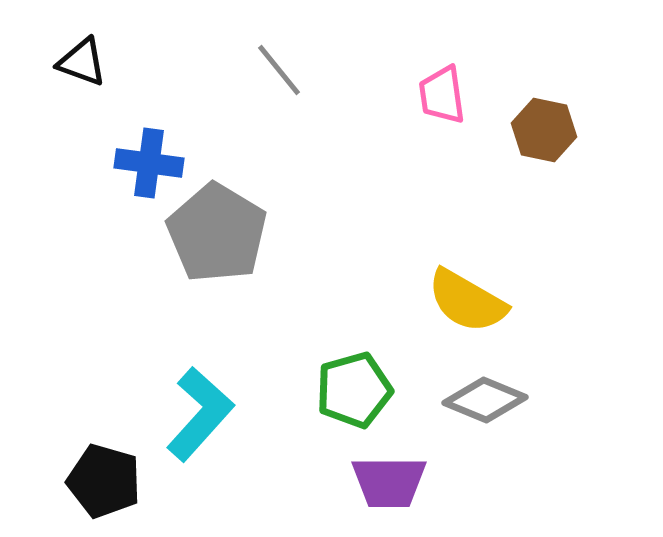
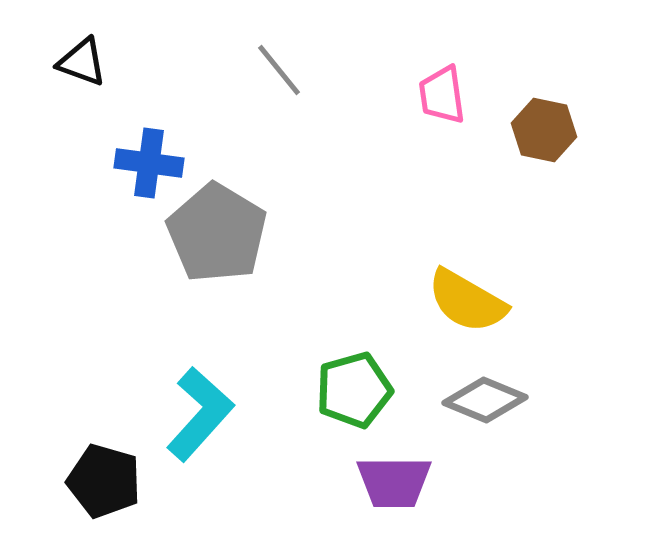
purple trapezoid: moved 5 px right
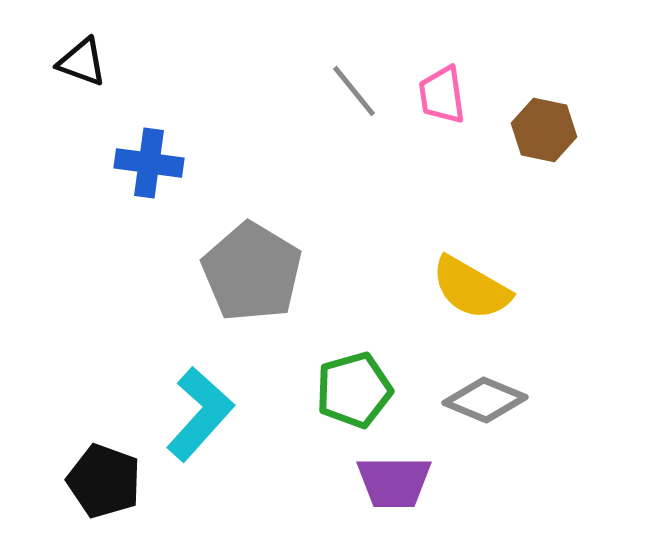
gray line: moved 75 px right, 21 px down
gray pentagon: moved 35 px right, 39 px down
yellow semicircle: moved 4 px right, 13 px up
black pentagon: rotated 4 degrees clockwise
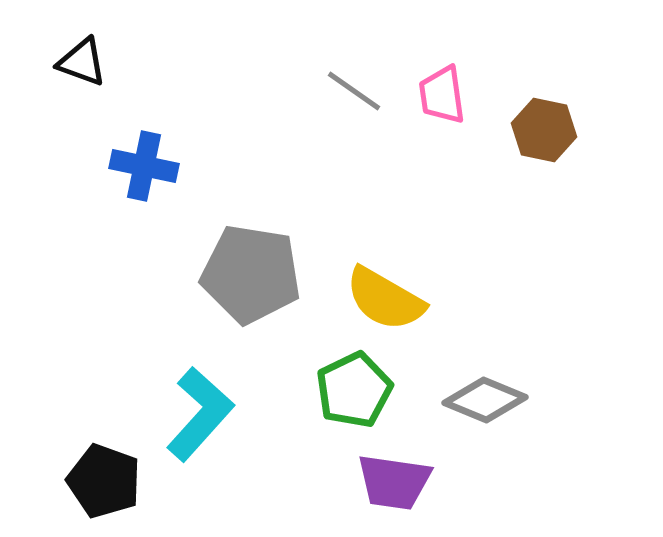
gray line: rotated 16 degrees counterclockwise
blue cross: moved 5 px left, 3 px down; rotated 4 degrees clockwise
gray pentagon: moved 1 px left, 2 px down; rotated 22 degrees counterclockwise
yellow semicircle: moved 86 px left, 11 px down
green pentagon: rotated 10 degrees counterclockwise
purple trapezoid: rotated 8 degrees clockwise
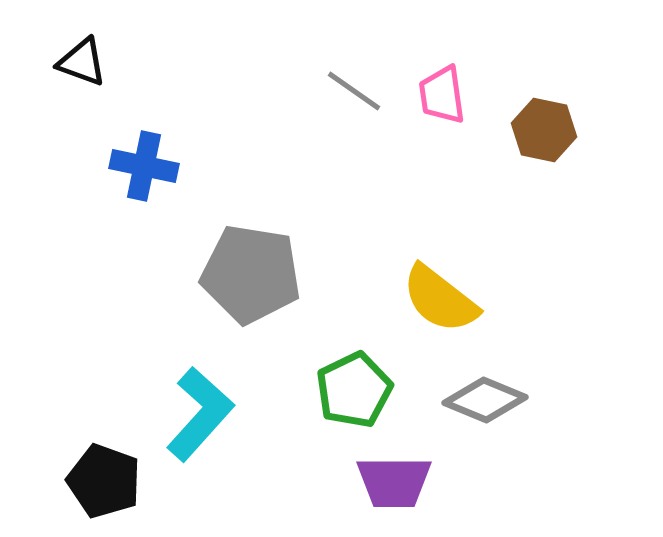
yellow semicircle: moved 55 px right; rotated 8 degrees clockwise
purple trapezoid: rotated 8 degrees counterclockwise
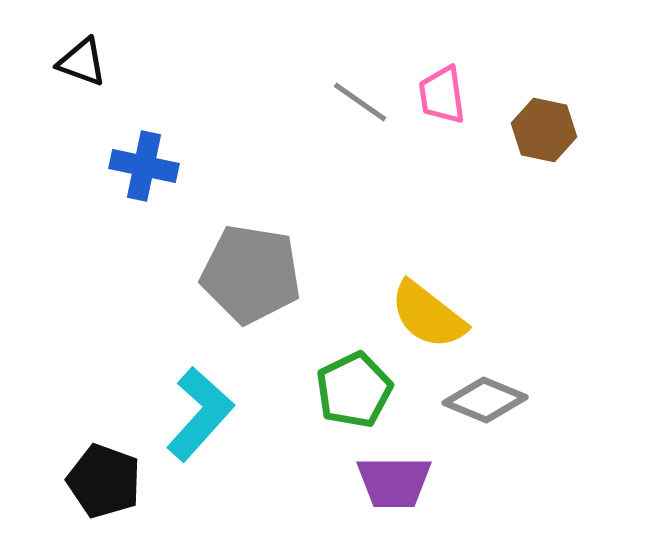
gray line: moved 6 px right, 11 px down
yellow semicircle: moved 12 px left, 16 px down
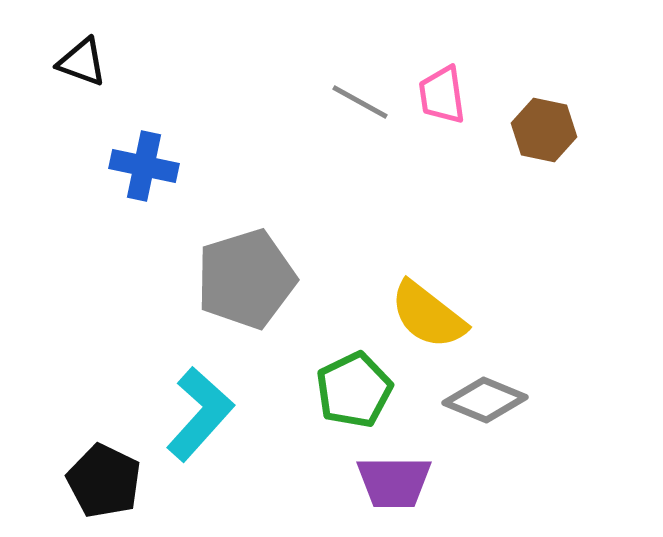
gray line: rotated 6 degrees counterclockwise
gray pentagon: moved 5 px left, 5 px down; rotated 26 degrees counterclockwise
black pentagon: rotated 6 degrees clockwise
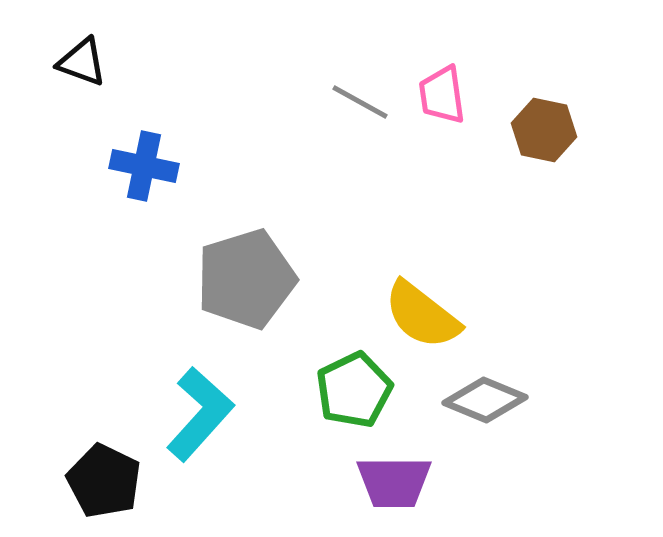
yellow semicircle: moved 6 px left
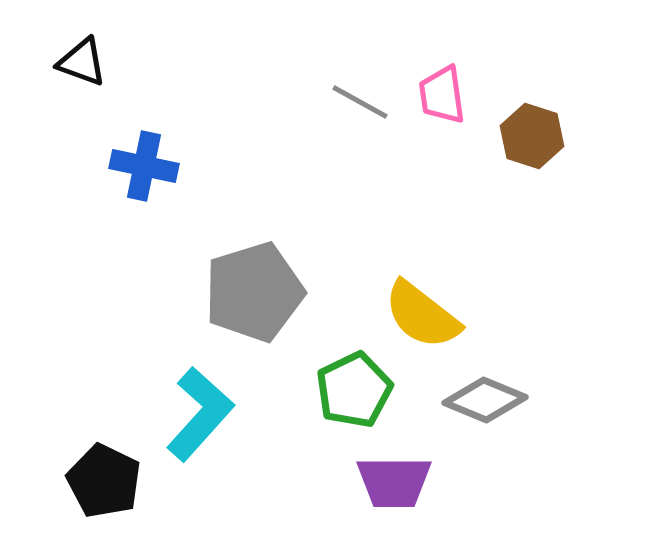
brown hexagon: moved 12 px left, 6 px down; rotated 6 degrees clockwise
gray pentagon: moved 8 px right, 13 px down
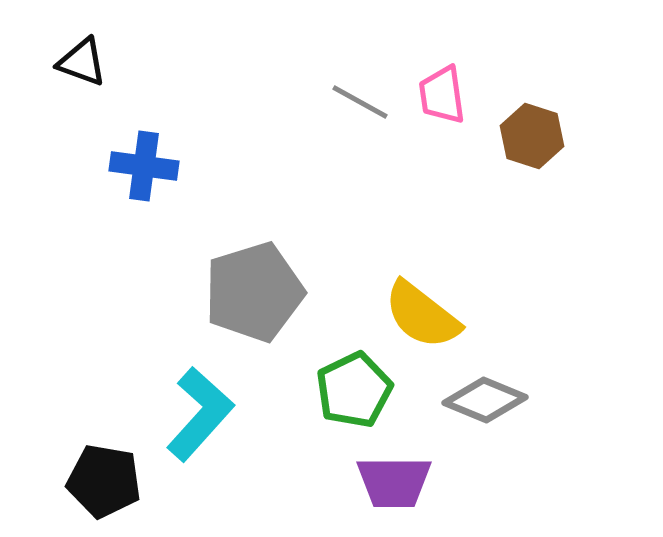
blue cross: rotated 4 degrees counterclockwise
black pentagon: rotated 16 degrees counterclockwise
